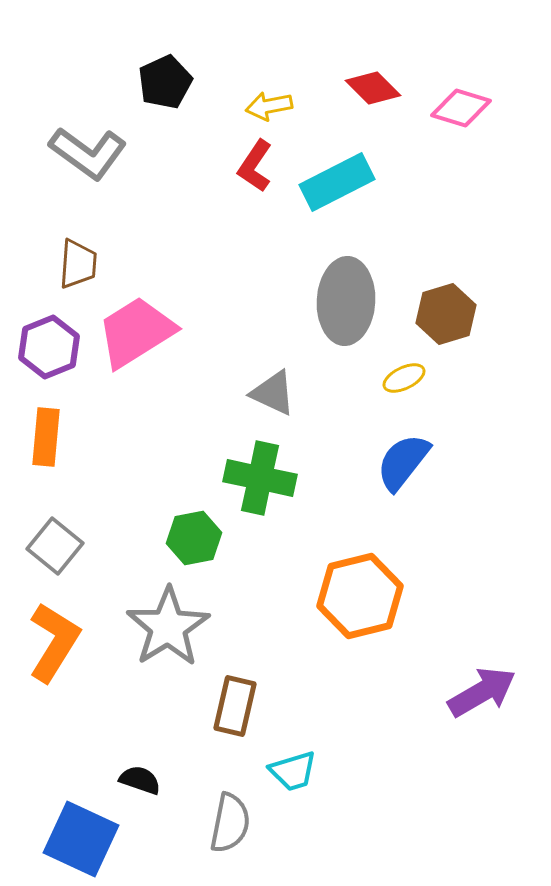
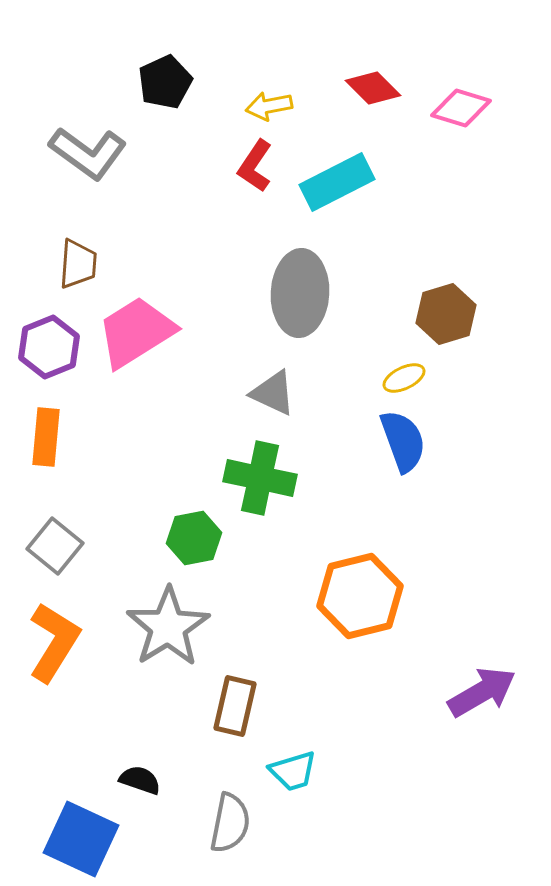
gray ellipse: moved 46 px left, 8 px up
blue semicircle: moved 21 px up; rotated 122 degrees clockwise
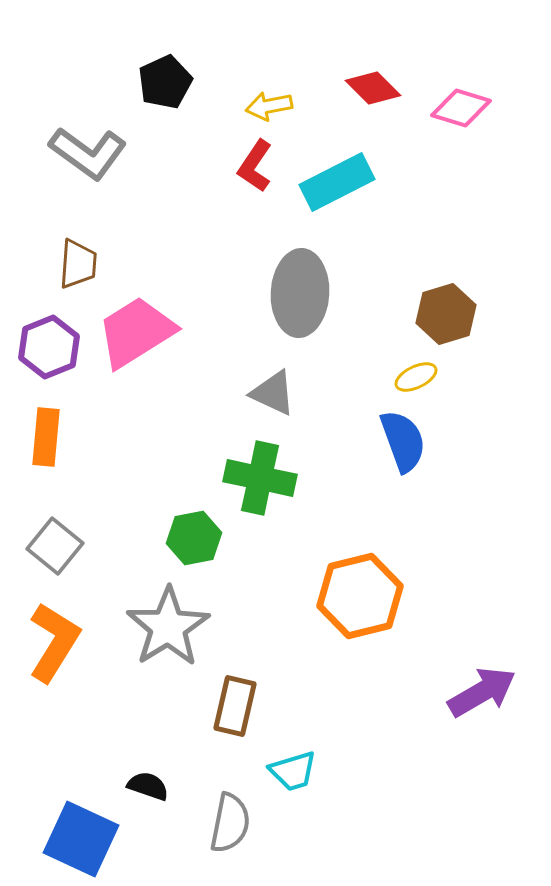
yellow ellipse: moved 12 px right, 1 px up
black semicircle: moved 8 px right, 6 px down
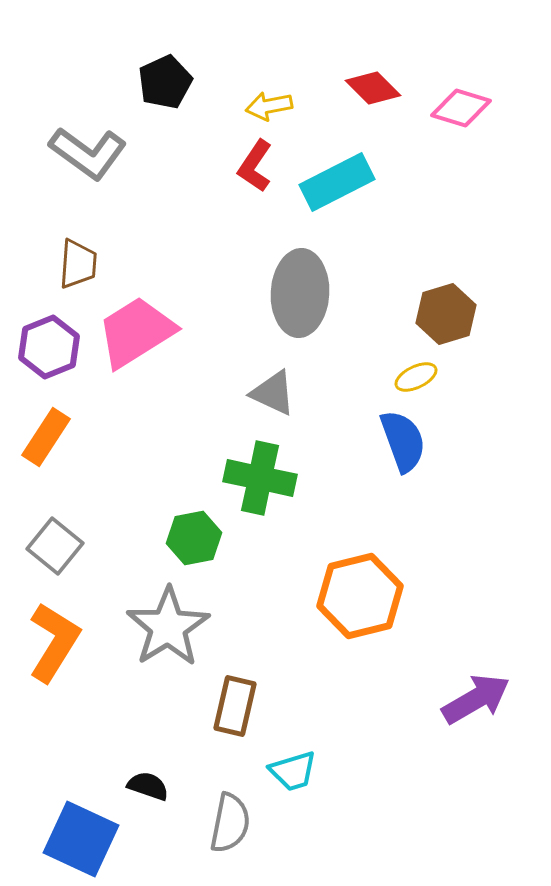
orange rectangle: rotated 28 degrees clockwise
purple arrow: moved 6 px left, 7 px down
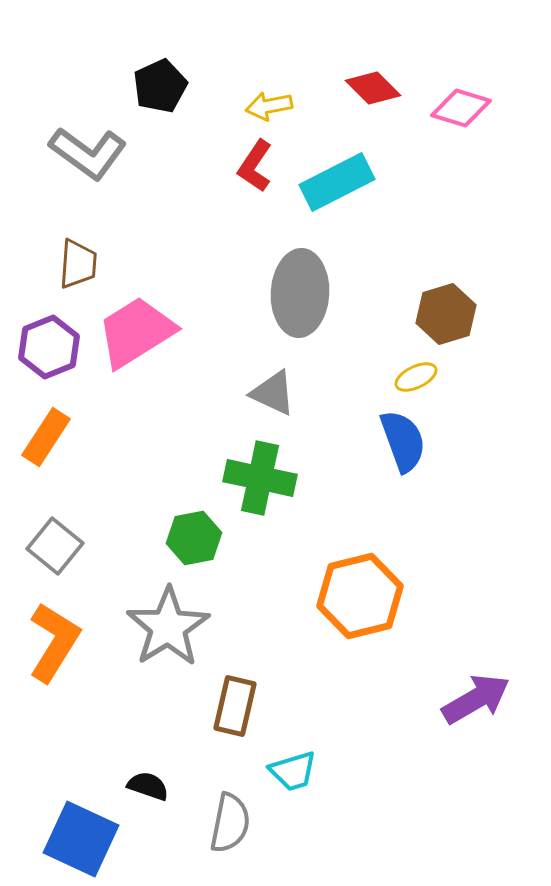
black pentagon: moved 5 px left, 4 px down
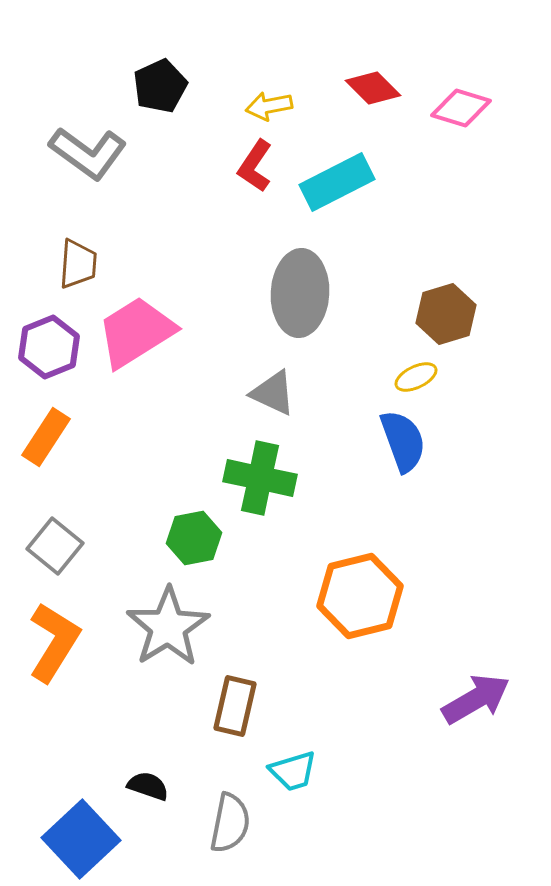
blue square: rotated 22 degrees clockwise
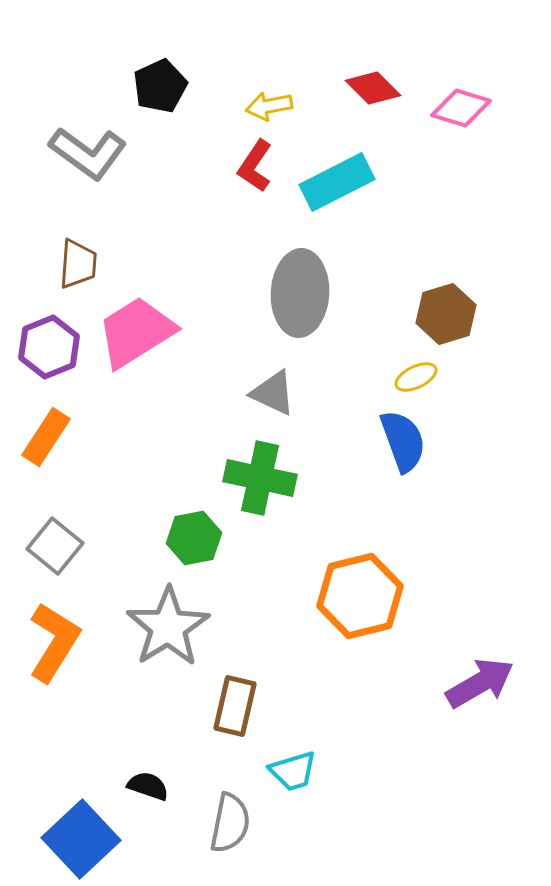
purple arrow: moved 4 px right, 16 px up
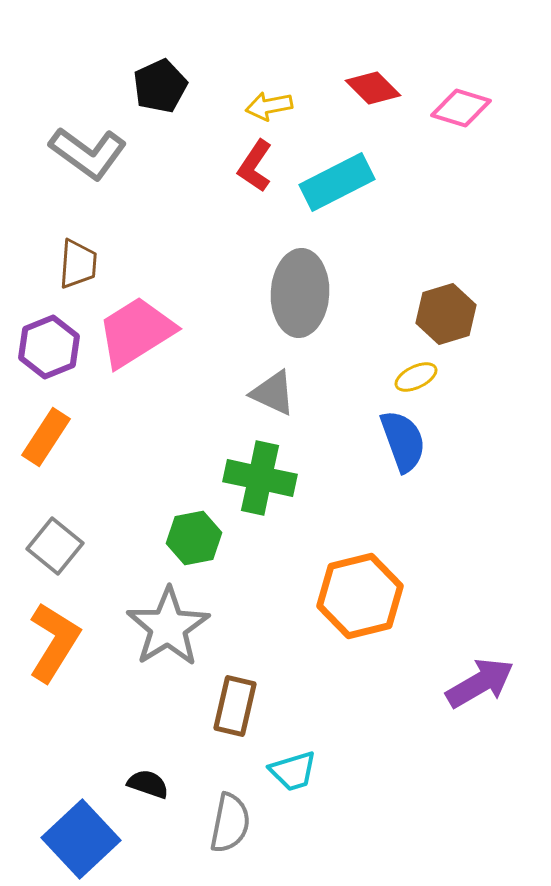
black semicircle: moved 2 px up
